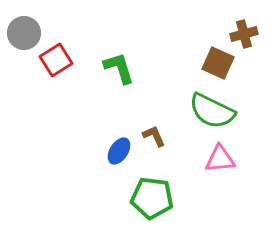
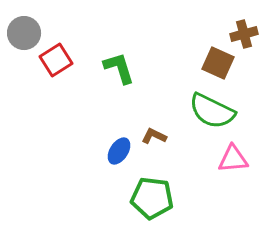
brown L-shape: rotated 40 degrees counterclockwise
pink triangle: moved 13 px right
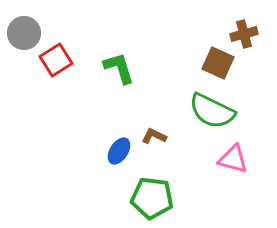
pink triangle: rotated 20 degrees clockwise
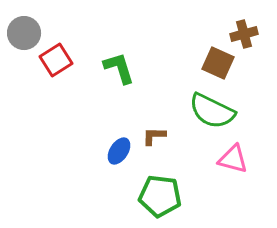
brown L-shape: rotated 25 degrees counterclockwise
green pentagon: moved 8 px right, 2 px up
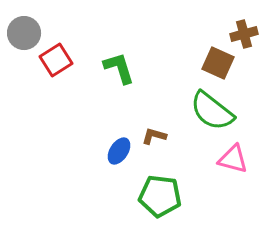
green semicircle: rotated 12 degrees clockwise
brown L-shape: rotated 15 degrees clockwise
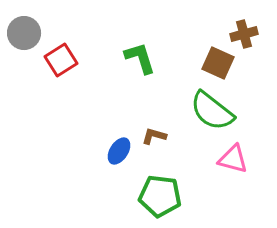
red square: moved 5 px right
green L-shape: moved 21 px right, 10 px up
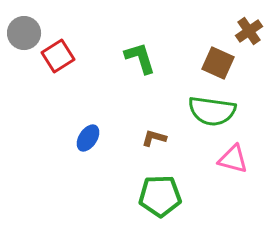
brown cross: moved 5 px right, 3 px up; rotated 20 degrees counterclockwise
red square: moved 3 px left, 4 px up
green semicircle: rotated 30 degrees counterclockwise
brown L-shape: moved 2 px down
blue ellipse: moved 31 px left, 13 px up
green pentagon: rotated 9 degrees counterclockwise
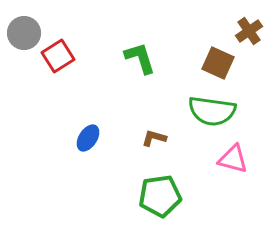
green pentagon: rotated 6 degrees counterclockwise
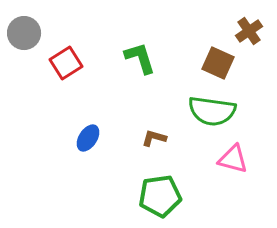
red square: moved 8 px right, 7 px down
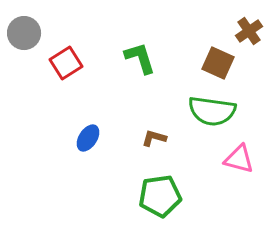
pink triangle: moved 6 px right
